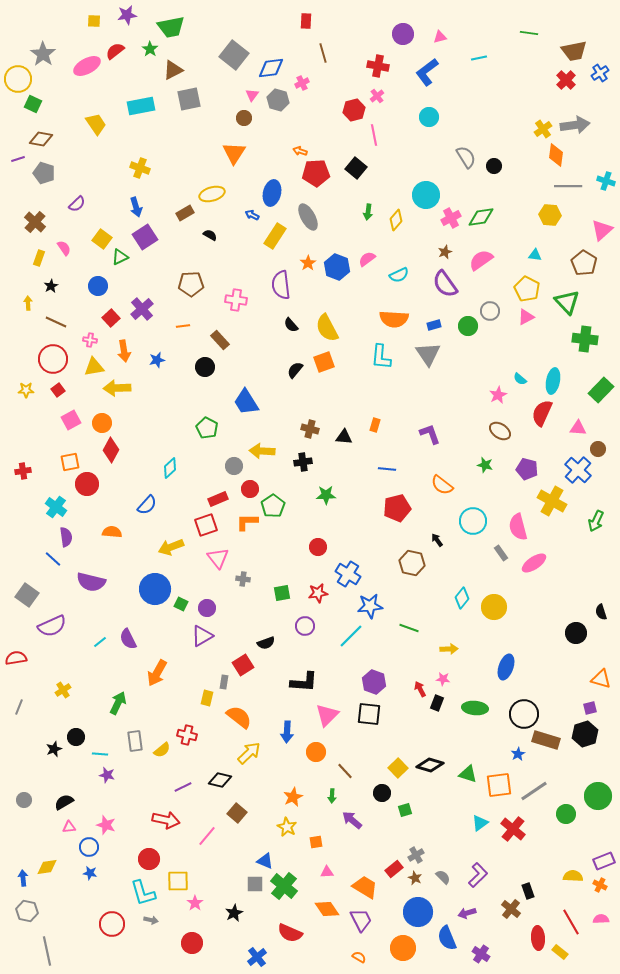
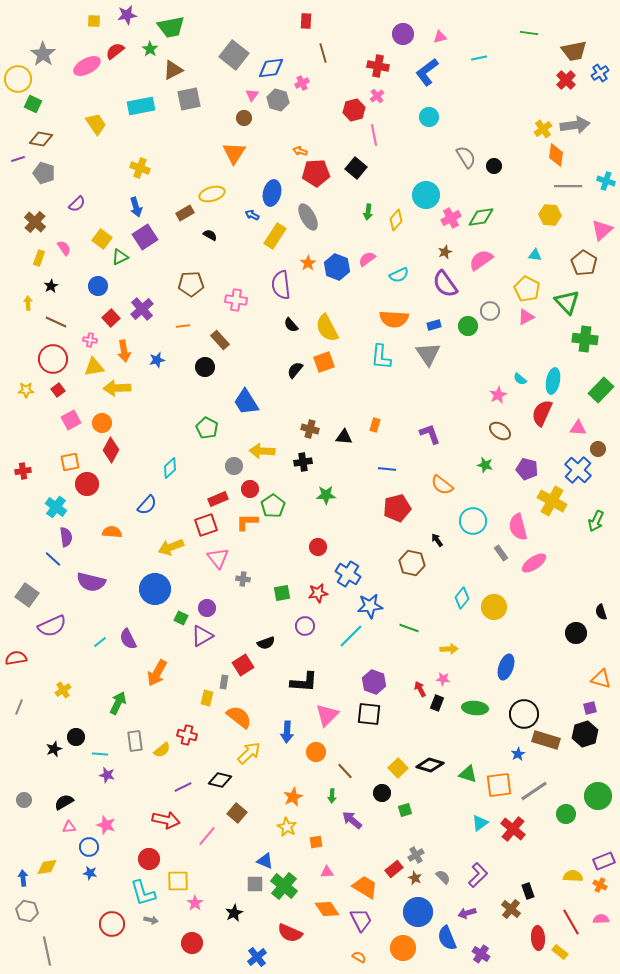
green square at (181, 604): moved 14 px down
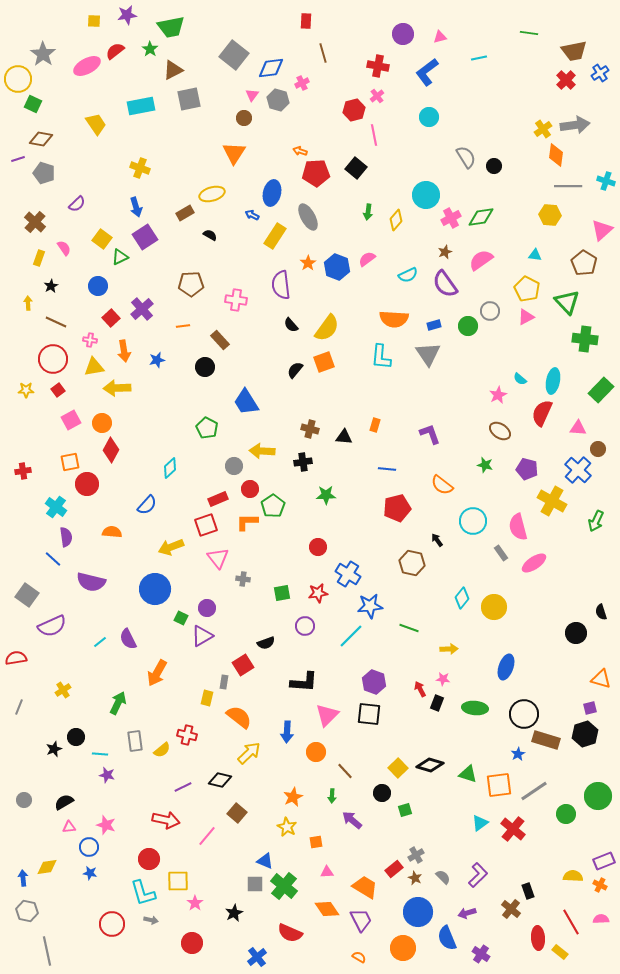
cyan semicircle at (399, 275): moved 9 px right
yellow semicircle at (327, 328): rotated 116 degrees counterclockwise
